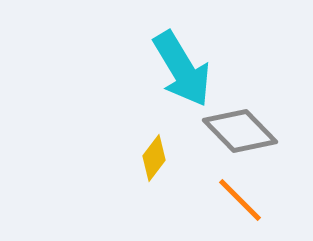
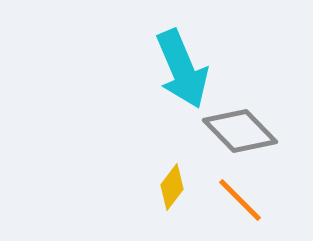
cyan arrow: rotated 8 degrees clockwise
yellow diamond: moved 18 px right, 29 px down
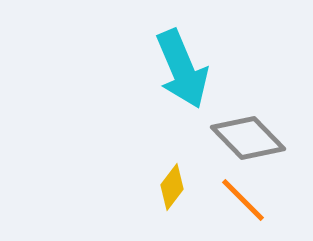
gray diamond: moved 8 px right, 7 px down
orange line: moved 3 px right
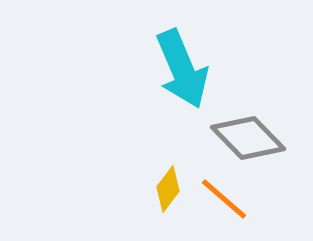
yellow diamond: moved 4 px left, 2 px down
orange line: moved 19 px left, 1 px up; rotated 4 degrees counterclockwise
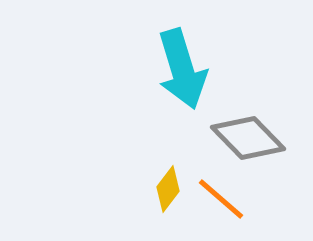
cyan arrow: rotated 6 degrees clockwise
orange line: moved 3 px left
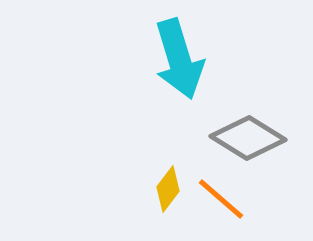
cyan arrow: moved 3 px left, 10 px up
gray diamond: rotated 14 degrees counterclockwise
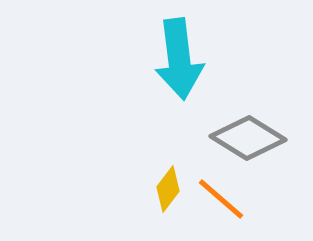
cyan arrow: rotated 10 degrees clockwise
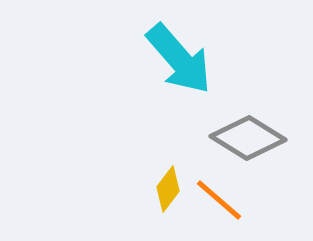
cyan arrow: rotated 34 degrees counterclockwise
orange line: moved 2 px left, 1 px down
